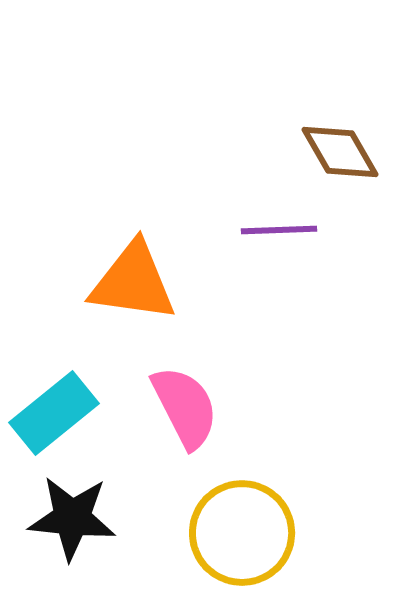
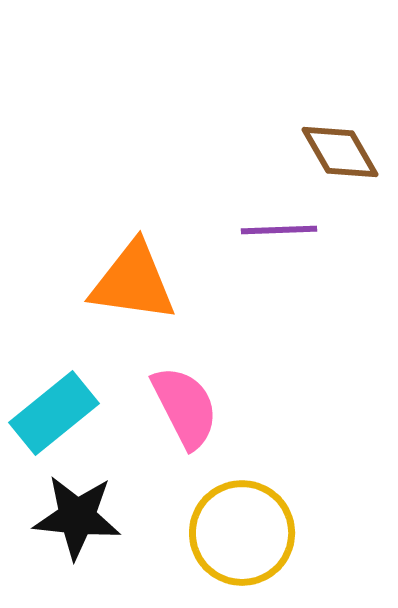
black star: moved 5 px right, 1 px up
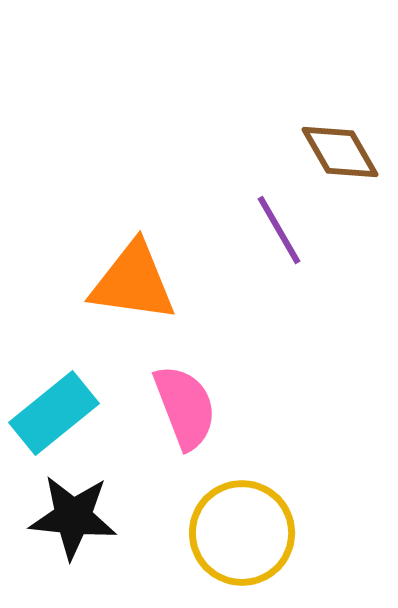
purple line: rotated 62 degrees clockwise
pink semicircle: rotated 6 degrees clockwise
black star: moved 4 px left
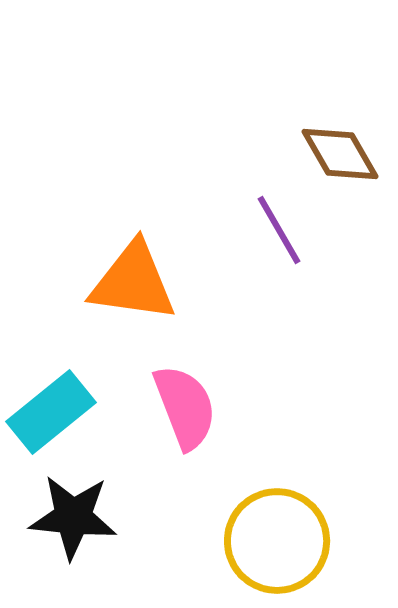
brown diamond: moved 2 px down
cyan rectangle: moved 3 px left, 1 px up
yellow circle: moved 35 px right, 8 px down
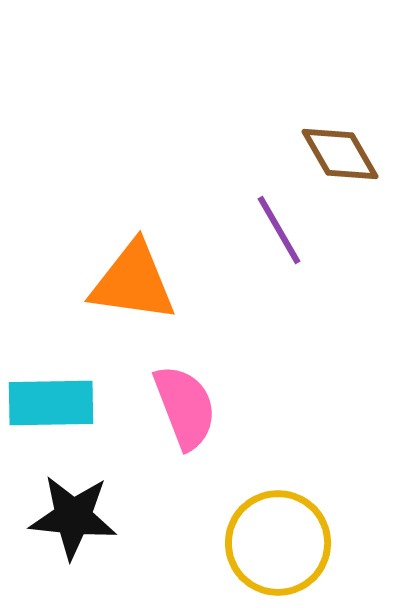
cyan rectangle: moved 9 px up; rotated 38 degrees clockwise
yellow circle: moved 1 px right, 2 px down
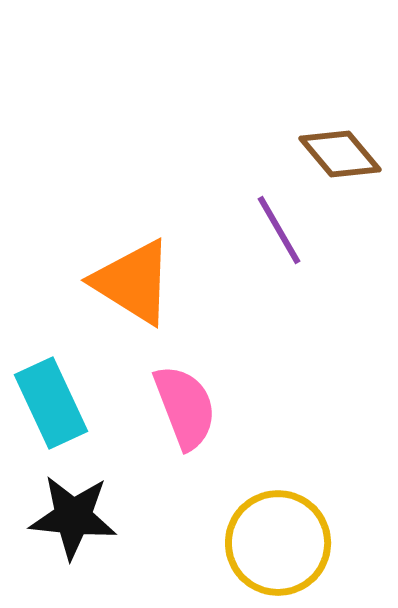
brown diamond: rotated 10 degrees counterclockwise
orange triangle: rotated 24 degrees clockwise
cyan rectangle: rotated 66 degrees clockwise
